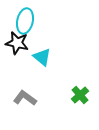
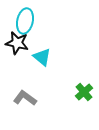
green cross: moved 4 px right, 3 px up
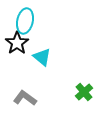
black star: rotated 25 degrees clockwise
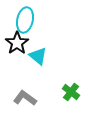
cyan ellipse: moved 1 px up
cyan triangle: moved 4 px left, 1 px up
green cross: moved 13 px left; rotated 12 degrees counterclockwise
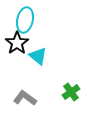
green cross: rotated 18 degrees clockwise
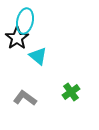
cyan ellipse: moved 1 px down
black star: moved 5 px up
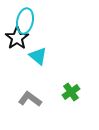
gray L-shape: moved 5 px right, 1 px down
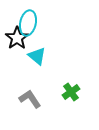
cyan ellipse: moved 3 px right, 2 px down
cyan triangle: moved 1 px left
gray L-shape: rotated 20 degrees clockwise
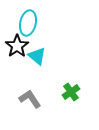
black star: moved 8 px down
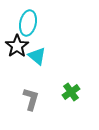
gray L-shape: moved 1 px right; rotated 50 degrees clockwise
